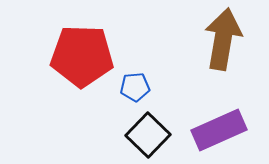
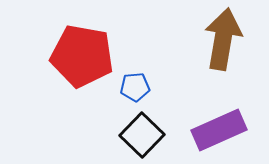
red pentagon: rotated 8 degrees clockwise
black square: moved 6 px left
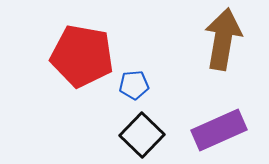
blue pentagon: moved 1 px left, 2 px up
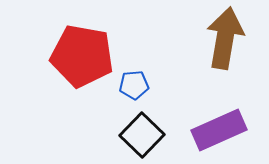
brown arrow: moved 2 px right, 1 px up
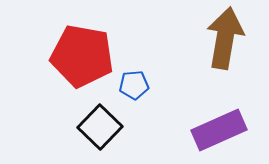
black square: moved 42 px left, 8 px up
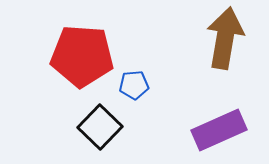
red pentagon: rotated 6 degrees counterclockwise
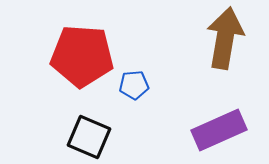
black square: moved 11 px left, 10 px down; rotated 21 degrees counterclockwise
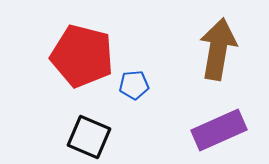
brown arrow: moved 7 px left, 11 px down
red pentagon: rotated 10 degrees clockwise
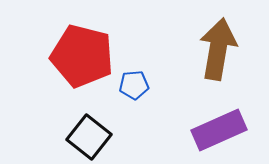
black square: rotated 15 degrees clockwise
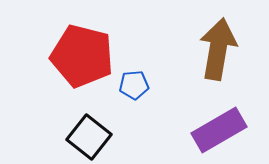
purple rectangle: rotated 6 degrees counterclockwise
